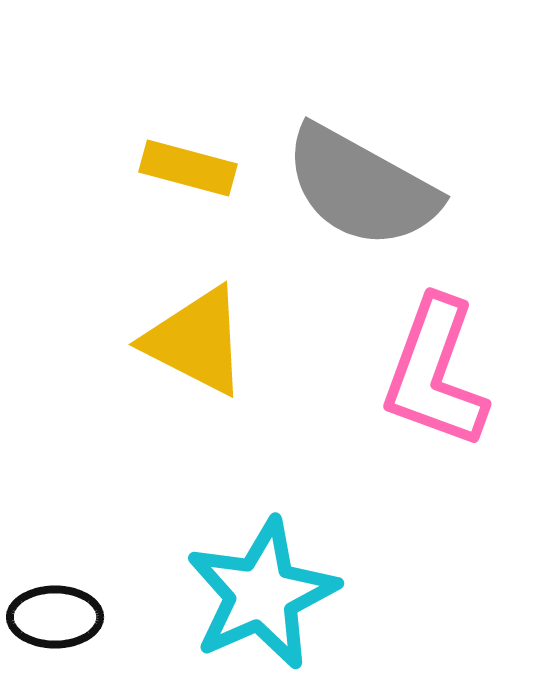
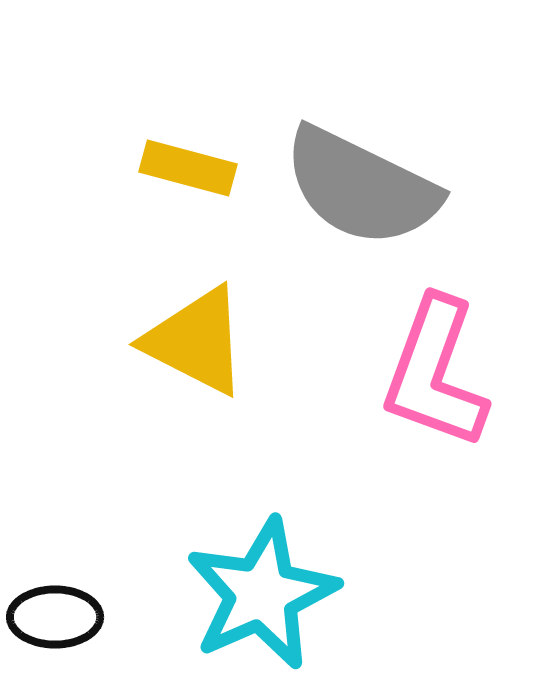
gray semicircle: rotated 3 degrees counterclockwise
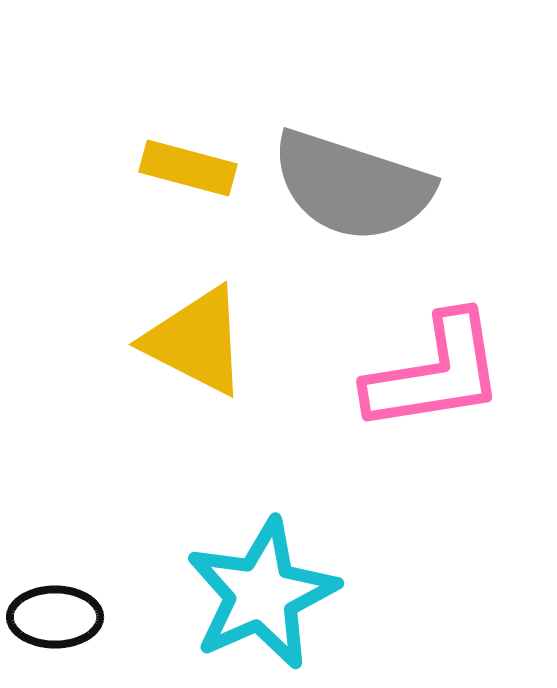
gray semicircle: moved 9 px left, 1 px up; rotated 8 degrees counterclockwise
pink L-shape: rotated 119 degrees counterclockwise
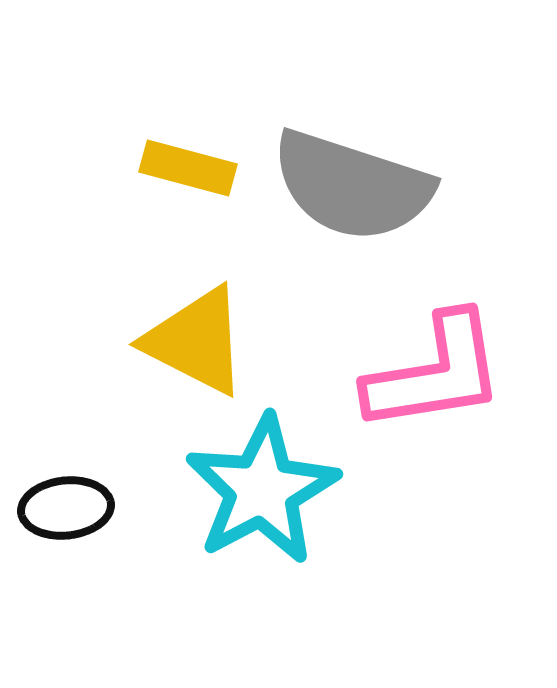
cyan star: moved 104 px up; rotated 4 degrees counterclockwise
black ellipse: moved 11 px right, 109 px up; rotated 6 degrees counterclockwise
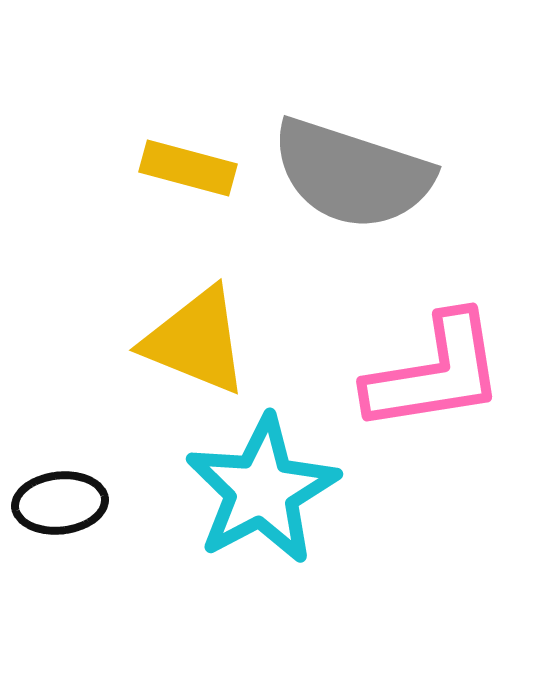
gray semicircle: moved 12 px up
yellow triangle: rotated 5 degrees counterclockwise
black ellipse: moved 6 px left, 5 px up
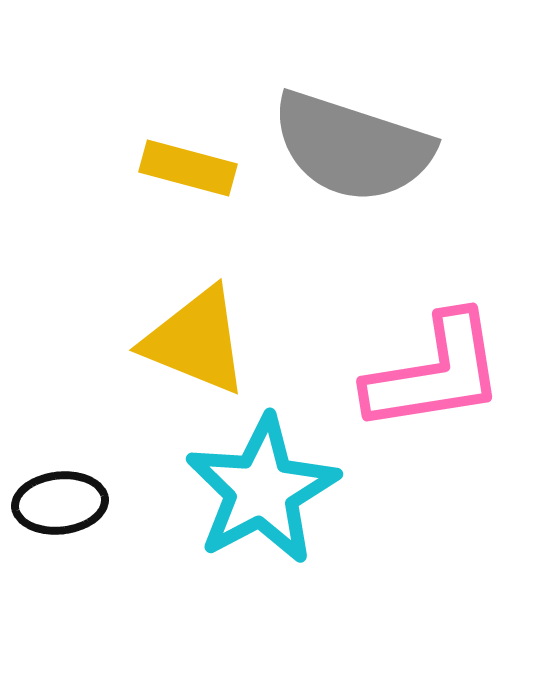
gray semicircle: moved 27 px up
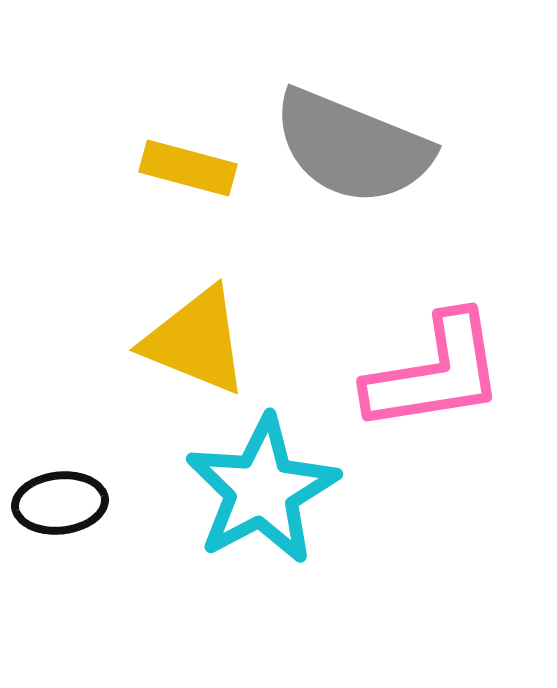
gray semicircle: rotated 4 degrees clockwise
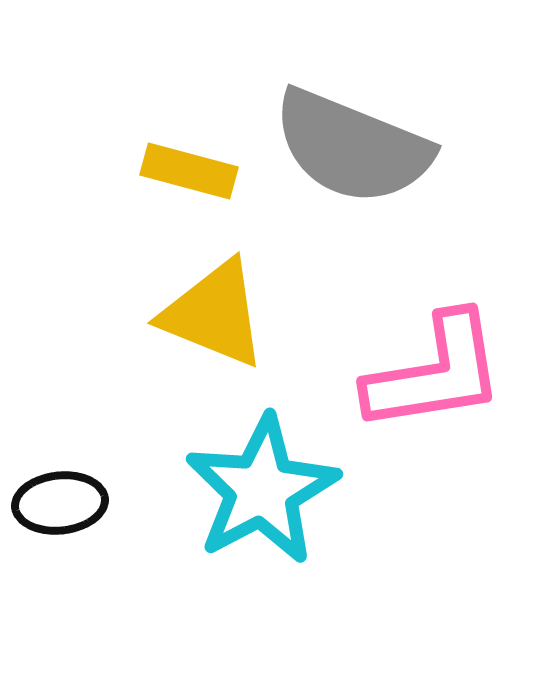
yellow rectangle: moved 1 px right, 3 px down
yellow triangle: moved 18 px right, 27 px up
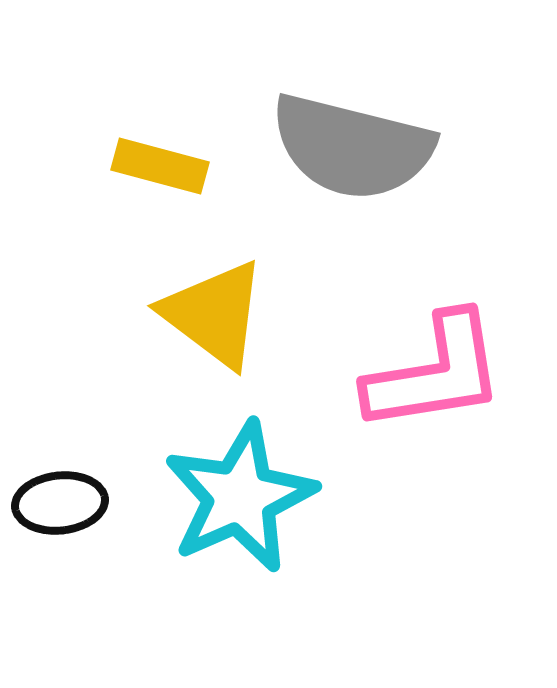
gray semicircle: rotated 8 degrees counterclockwise
yellow rectangle: moved 29 px left, 5 px up
yellow triangle: rotated 15 degrees clockwise
cyan star: moved 22 px left, 7 px down; rotated 4 degrees clockwise
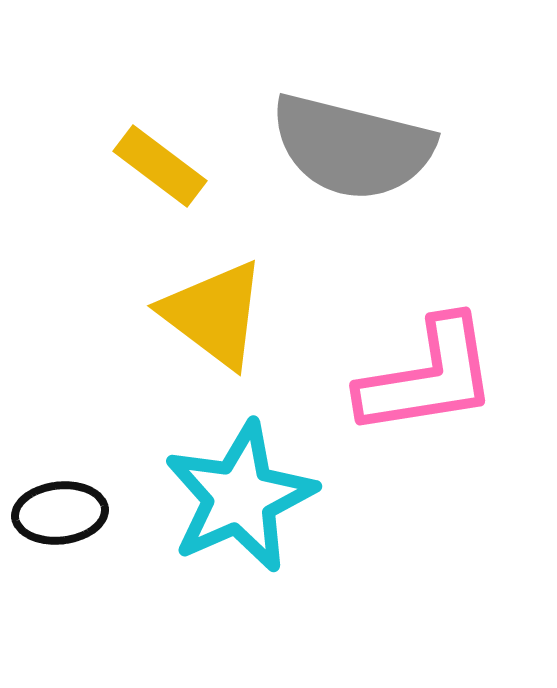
yellow rectangle: rotated 22 degrees clockwise
pink L-shape: moved 7 px left, 4 px down
black ellipse: moved 10 px down
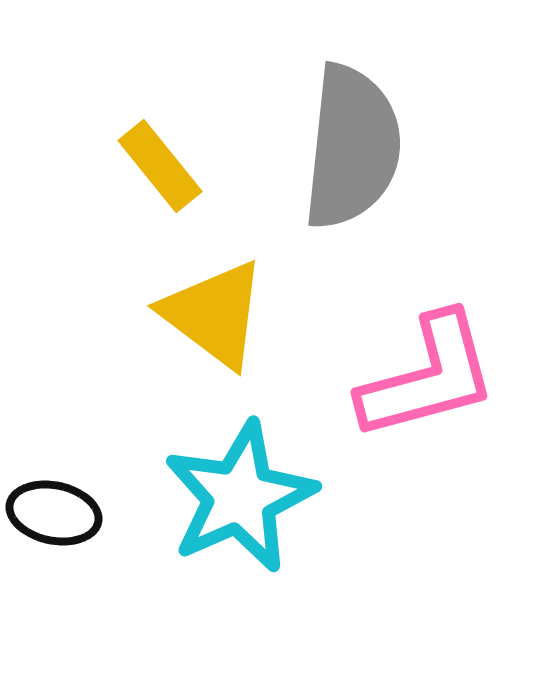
gray semicircle: rotated 98 degrees counterclockwise
yellow rectangle: rotated 14 degrees clockwise
pink L-shape: rotated 6 degrees counterclockwise
black ellipse: moved 6 px left; rotated 18 degrees clockwise
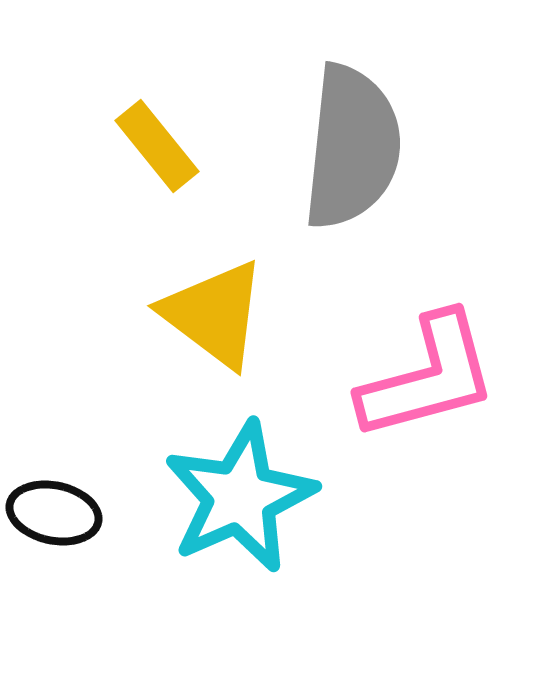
yellow rectangle: moved 3 px left, 20 px up
